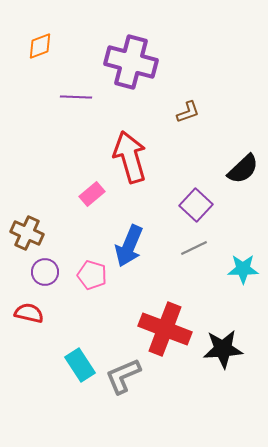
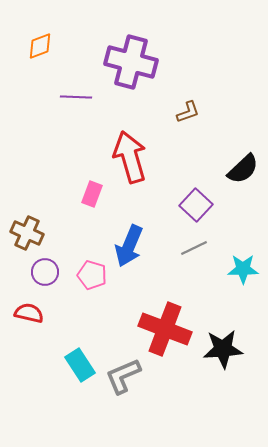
pink rectangle: rotated 30 degrees counterclockwise
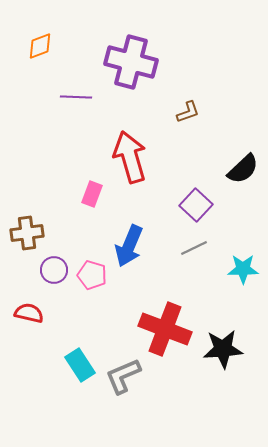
brown cross: rotated 32 degrees counterclockwise
purple circle: moved 9 px right, 2 px up
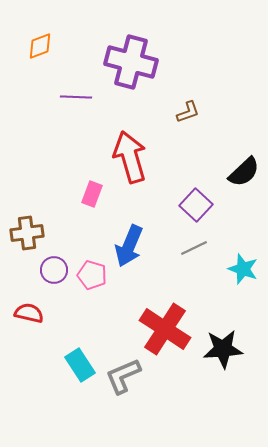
black semicircle: moved 1 px right, 3 px down
cyan star: rotated 20 degrees clockwise
red cross: rotated 12 degrees clockwise
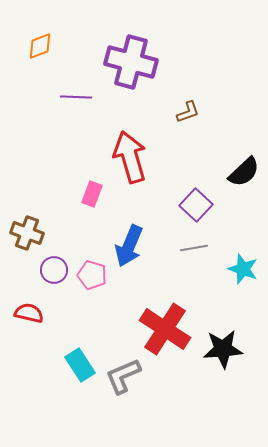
brown cross: rotated 28 degrees clockwise
gray line: rotated 16 degrees clockwise
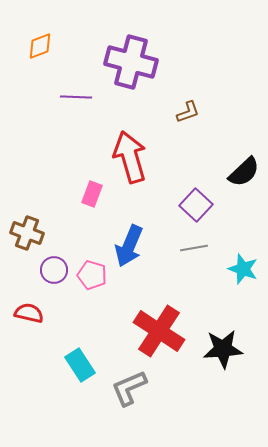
red cross: moved 6 px left, 2 px down
gray L-shape: moved 6 px right, 12 px down
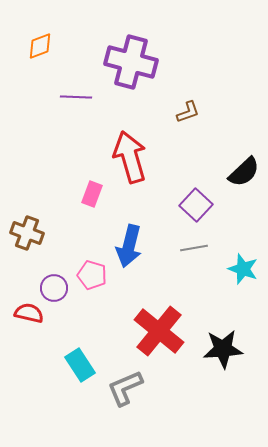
blue arrow: rotated 9 degrees counterclockwise
purple circle: moved 18 px down
red cross: rotated 6 degrees clockwise
gray L-shape: moved 4 px left
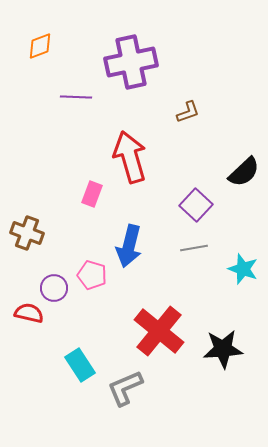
purple cross: rotated 27 degrees counterclockwise
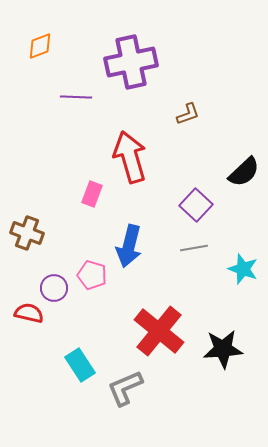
brown L-shape: moved 2 px down
